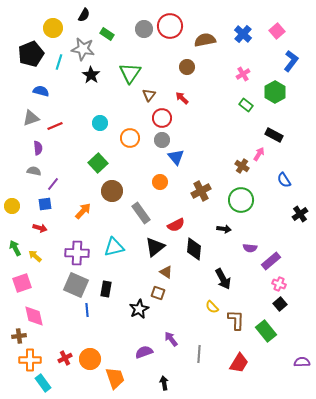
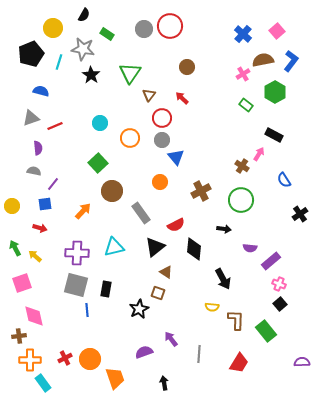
brown semicircle at (205, 40): moved 58 px right, 20 px down
gray square at (76, 285): rotated 10 degrees counterclockwise
yellow semicircle at (212, 307): rotated 40 degrees counterclockwise
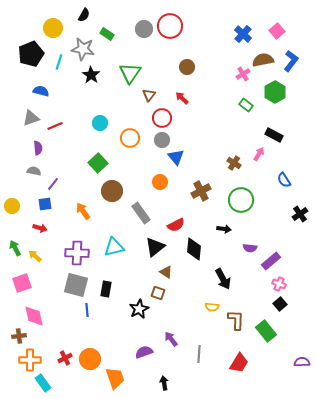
brown cross at (242, 166): moved 8 px left, 3 px up
orange arrow at (83, 211): rotated 78 degrees counterclockwise
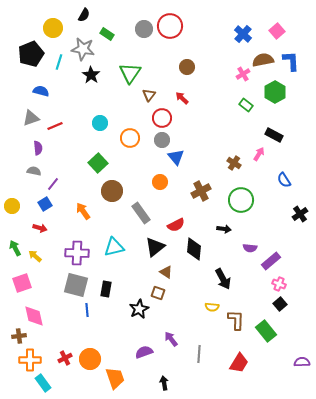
blue L-shape at (291, 61): rotated 40 degrees counterclockwise
blue square at (45, 204): rotated 24 degrees counterclockwise
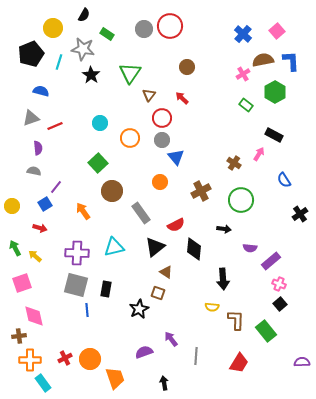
purple line at (53, 184): moved 3 px right, 3 px down
black arrow at (223, 279): rotated 25 degrees clockwise
gray line at (199, 354): moved 3 px left, 2 px down
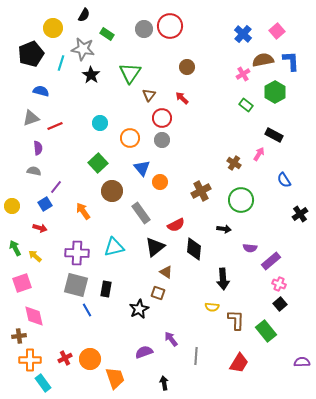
cyan line at (59, 62): moved 2 px right, 1 px down
blue triangle at (176, 157): moved 34 px left, 11 px down
blue line at (87, 310): rotated 24 degrees counterclockwise
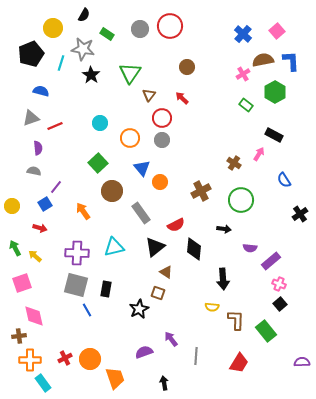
gray circle at (144, 29): moved 4 px left
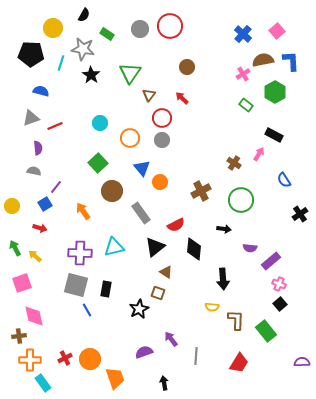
black pentagon at (31, 54): rotated 25 degrees clockwise
purple cross at (77, 253): moved 3 px right
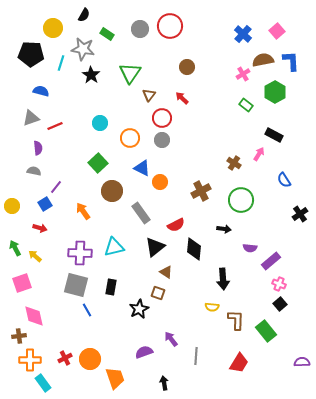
blue triangle at (142, 168): rotated 24 degrees counterclockwise
black rectangle at (106, 289): moved 5 px right, 2 px up
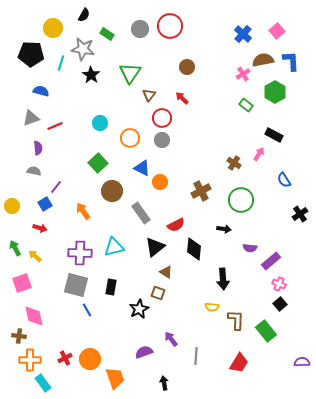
brown cross at (19, 336): rotated 16 degrees clockwise
